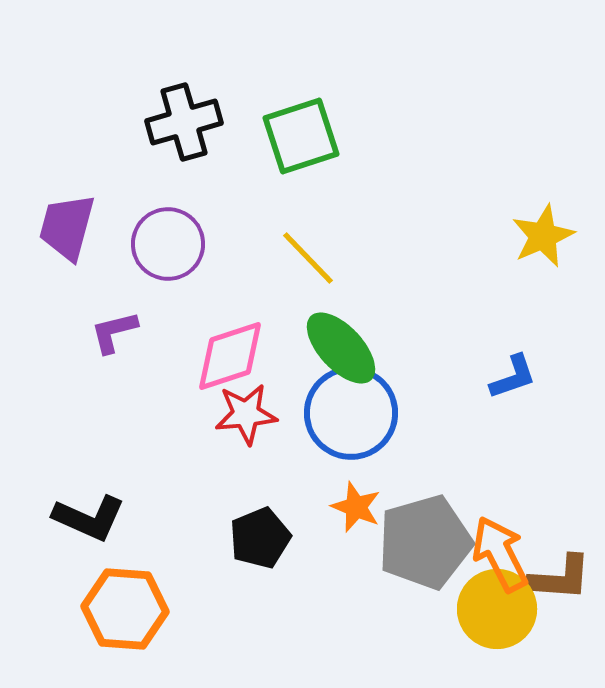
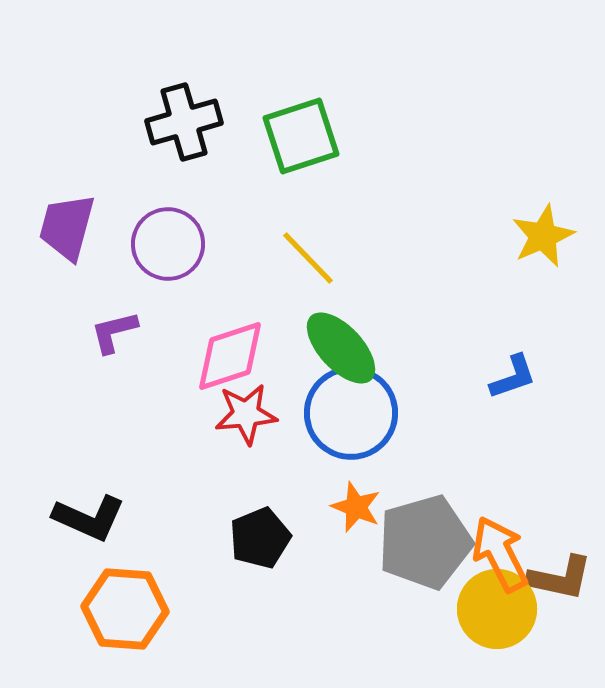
brown L-shape: rotated 8 degrees clockwise
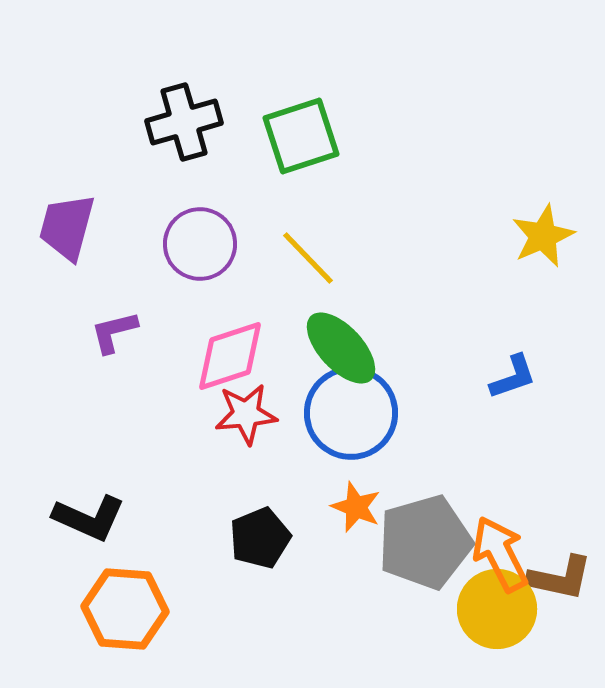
purple circle: moved 32 px right
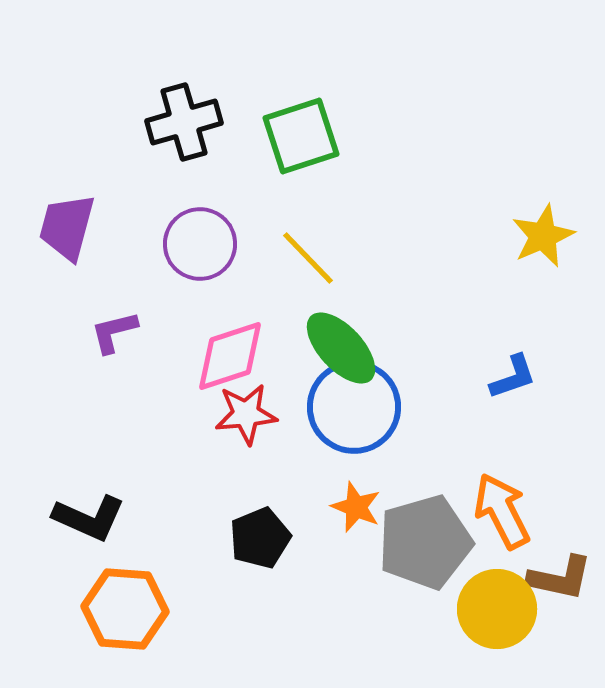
blue circle: moved 3 px right, 6 px up
orange arrow: moved 2 px right, 43 px up
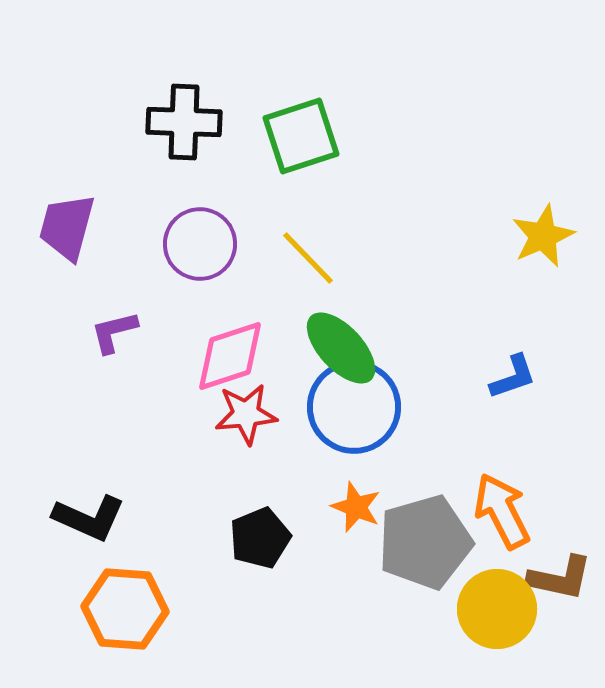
black cross: rotated 18 degrees clockwise
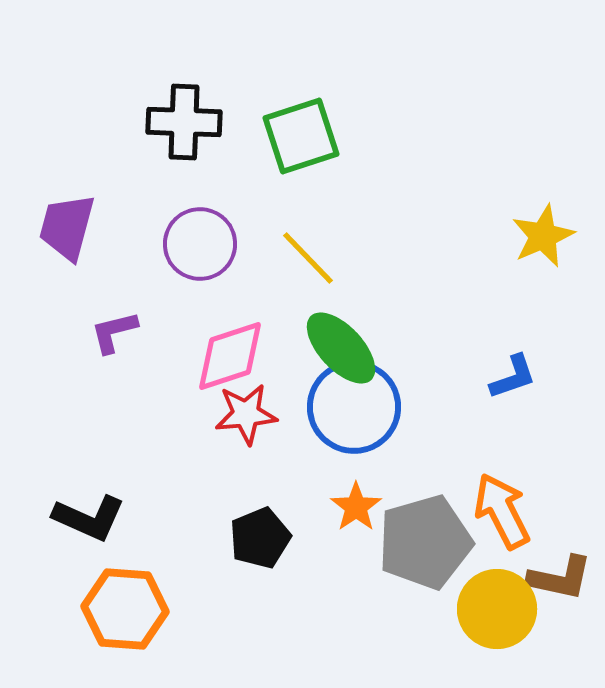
orange star: rotated 15 degrees clockwise
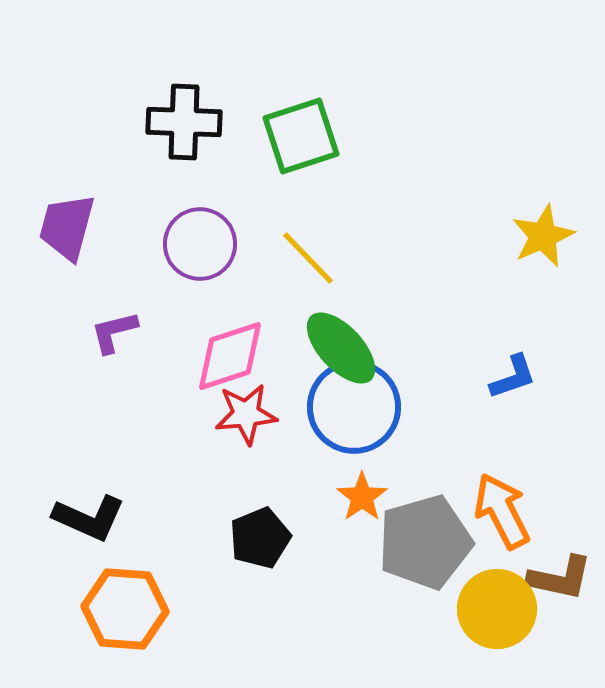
orange star: moved 6 px right, 10 px up
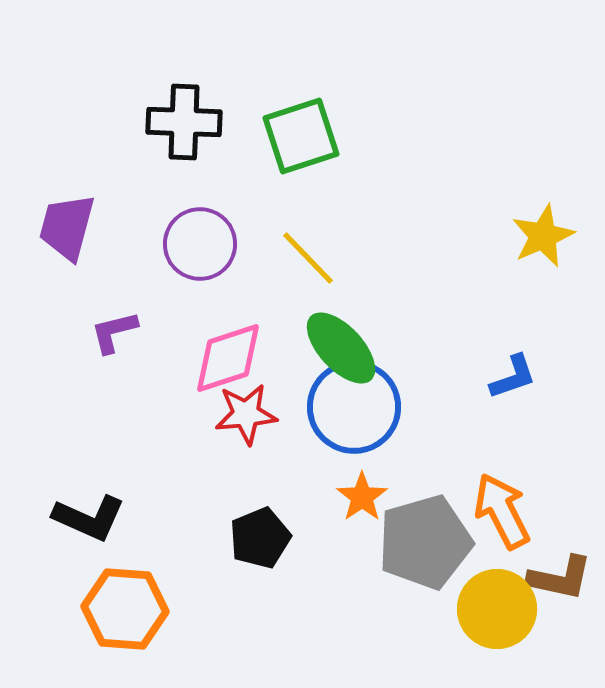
pink diamond: moved 2 px left, 2 px down
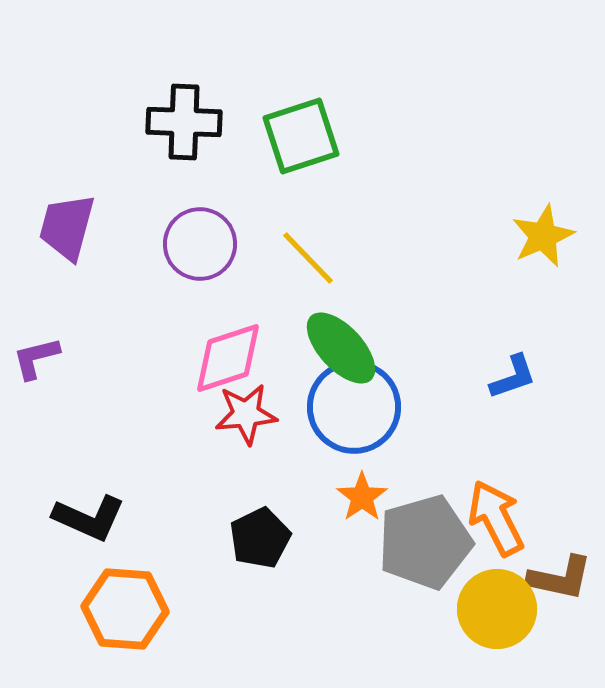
purple L-shape: moved 78 px left, 26 px down
orange arrow: moved 6 px left, 7 px down
black pentagon: rotated 4 degrees counterclockwise
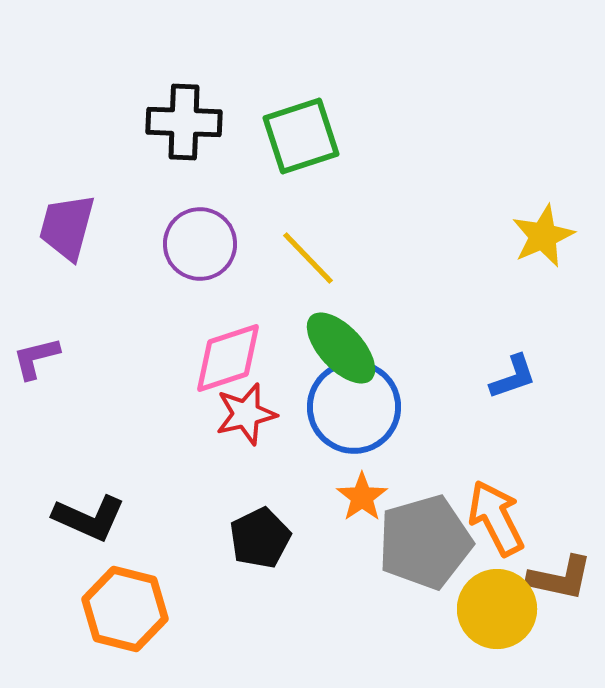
red star: rotated 8 degrees counterclockwise
orange hexagon: rotated 10 degrees clockwise
